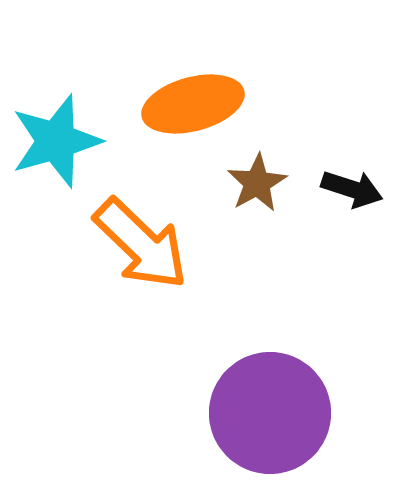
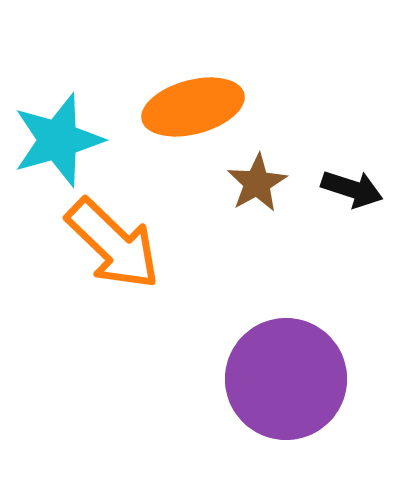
orange ellipse: moved 3 px down
cyan star: moved 2 px right, 1 px up
orange arrow: moved 28 px left
purple circle: moved 16 px right, 34 px up
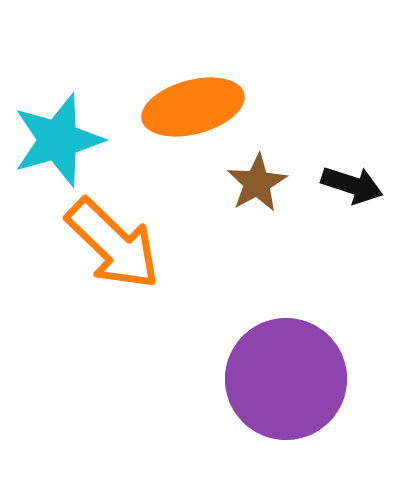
black arrow: moved 4 px up
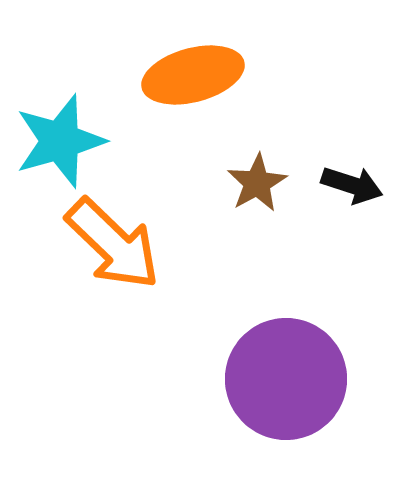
orange ellipse: moved 32 px up
cyan star: moved 2 px right, 1 px down
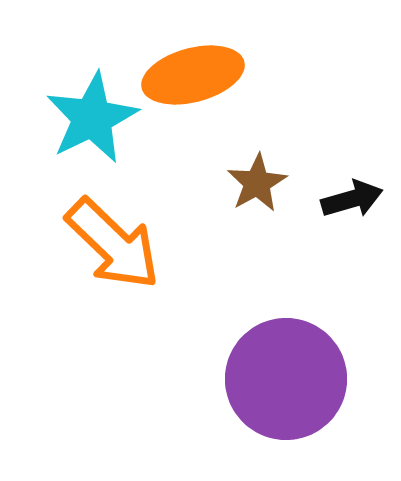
cyan star: moved 32 px right, 23 px up; rotated 10 degrees counterclockwise
black arrow: moved 14 px down; rotated 34 degrees counterclockwise
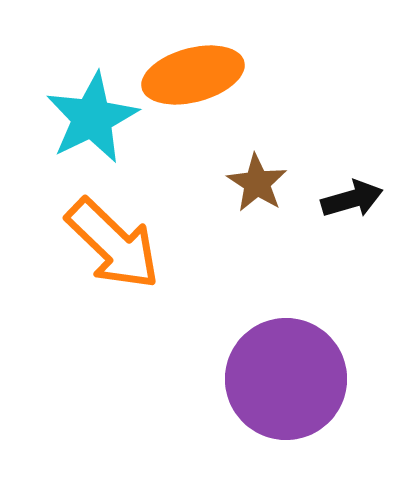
brown star: rotated 10 degrees counterclockwise
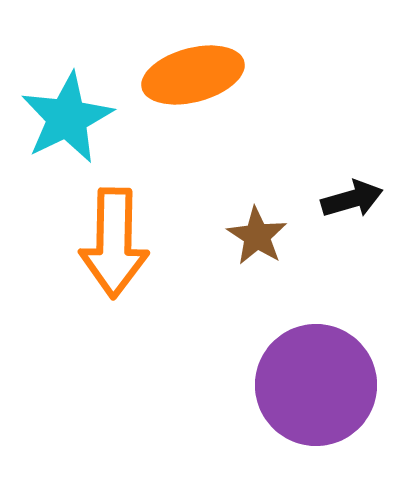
cyan star: moved 25 px left
brown star: moved 53 px down
orange arrow: moved 1 px right, 1 px up; rotated 47 degrees clockwise
purple circle: moved 30 px right, 6 px down
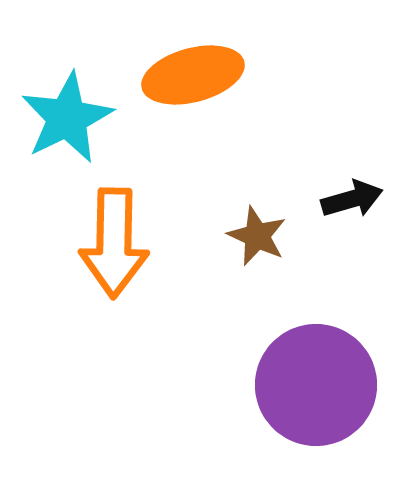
brown star: rotated 8 degrees counterclockwise
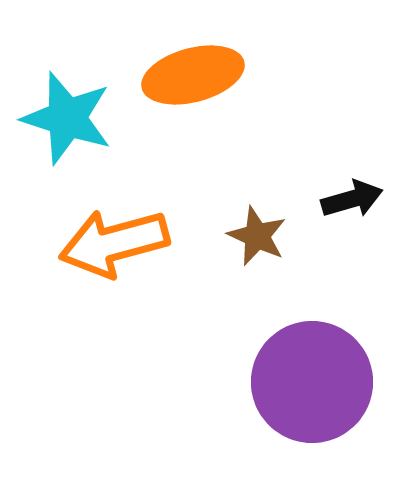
cyan star: rotated 28 degrees counterclockwise
orange arrow: rotated 74 degrees clockwise
purple circle: moved 4 px left, 3 px up
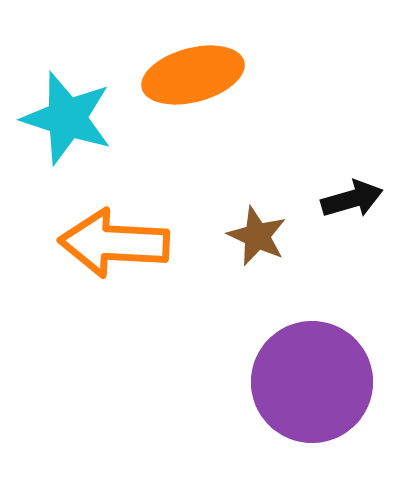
orange arrow: rotated 18 degrees clockwise
